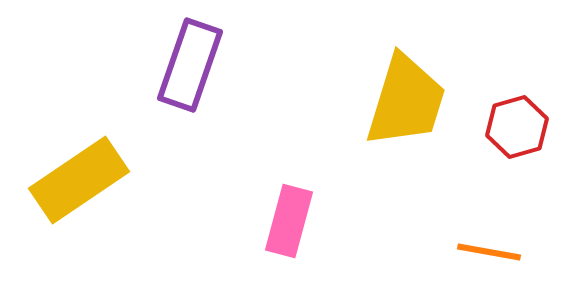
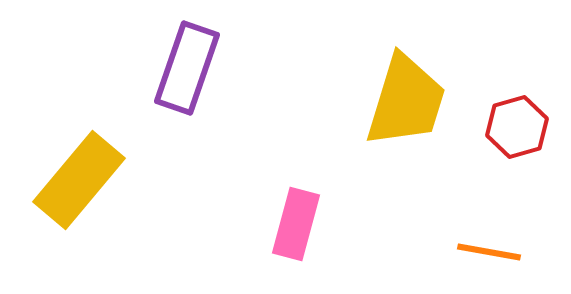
purple rectangle: moved 3 px left, 3 px down
yellow rectangle: rotated 16 degrees counterclockwise
pink rectangle: moved 7 px right, 3 px down
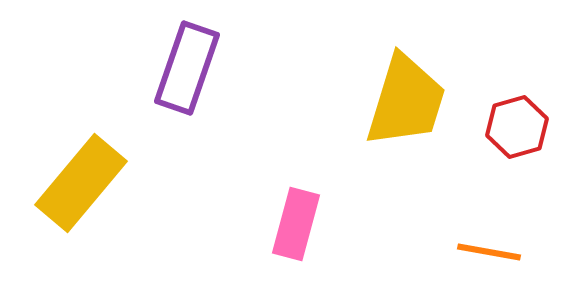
yellow rectangle: moved 2 px right, 3 px down
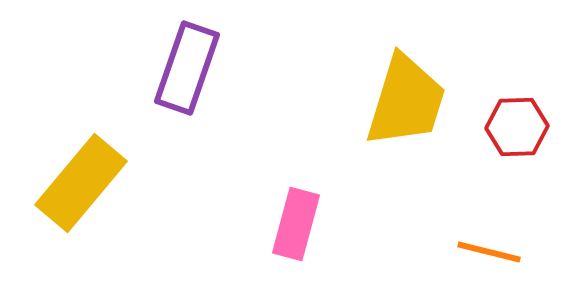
red hexagon: rotated 14 degrees clockwise
orange line: rotated 4 degrees clockwise
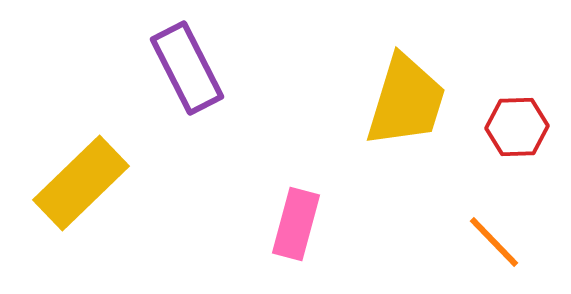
purple rectangle: rotated 46 degrees counterclockwise
yellow rectangle: rotated 6 degrees clockwise
orange line: moved 5 px right, 10 px up; rotated 32 degrees clockwise
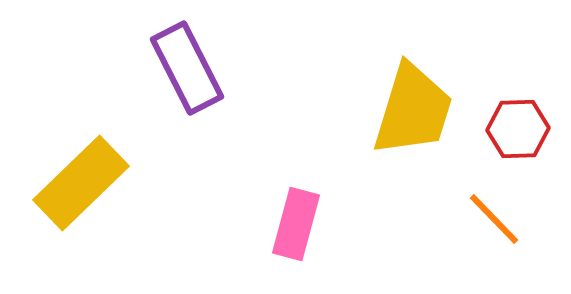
yellow trapezoid: moved 7 px right, 9 px down
red hexagon: moved 1 px right, 2 px down
orange line: moved 23 px up
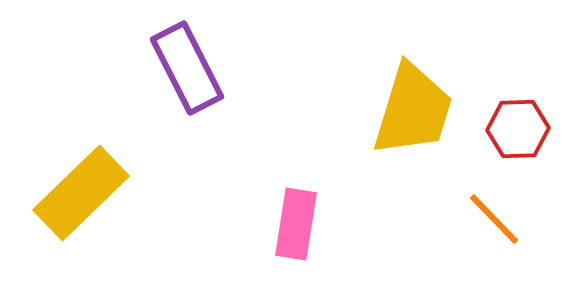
yellow rectangle: moved 10 px down
pink rectangle: rotated 6 degrees counterclockwise
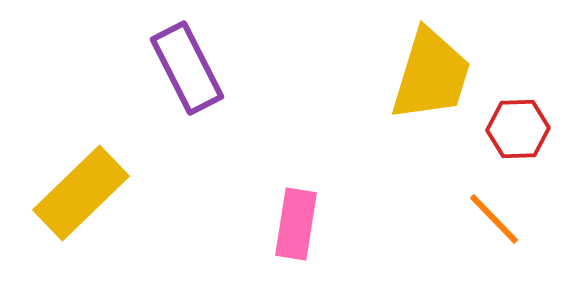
yellow trapezoid: moved 18 px right, 35 px up
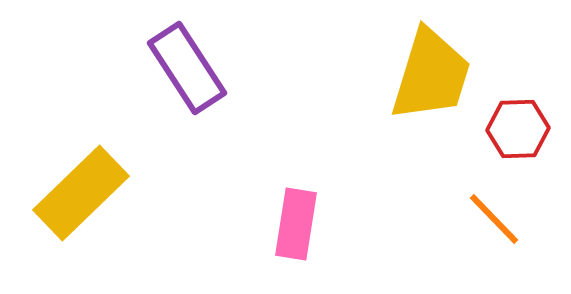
purple rectangle: rotated 6 degrees counterclockwise
